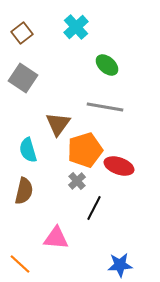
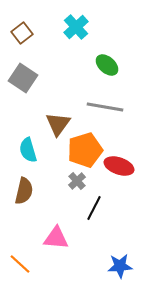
blue star: moved 1 px down
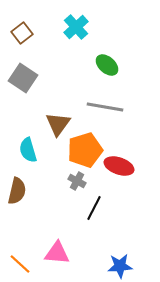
gray cross: rotated 18 degrees counterclockwise
brown semicircle: moved 7 px left
pink triangle: moved 1 px right, 15 px down
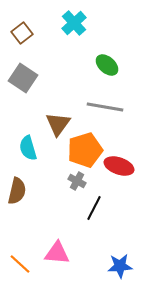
cyan cross: moved 2 px left, 4 px up
cyan semicircle: moved 2 px up
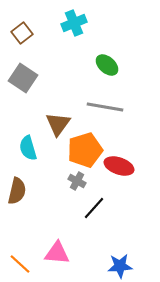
cyan cross: rotated 20 degrees clockwise
black line: rotated 15 degrees clockwise
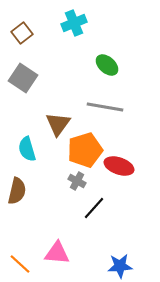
cyan semicircle: moved 1 px left, 1 px down
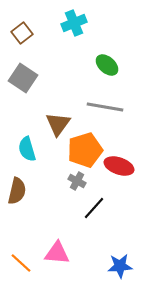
orange line: moved 1 px right, 1 px up
